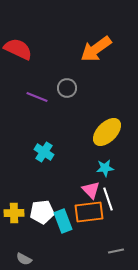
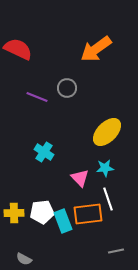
pink triangle: moved 11 px left, 12 px up
orange rectangle: moved 1 px left, 2 px down
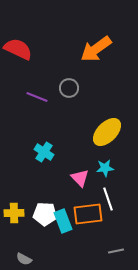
gray circle: moved 2 px right
white pentagon: moved 3 px right, 2 px down; rotated 10 degrees clockwise
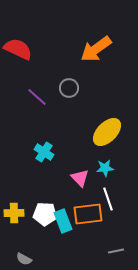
purple line: rotated 20 degrees clockwise
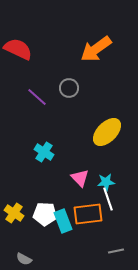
cyan star: moved 1 px right, 14 px down
yellow cross: rotated 36 degrees clockwise
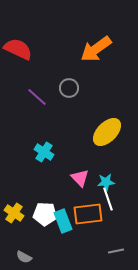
gray semicircle: moved 2 px up
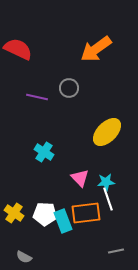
purple line: rotated 30 degrees counterclockwise
orange rectangle: moved 2 px left, 1 px up
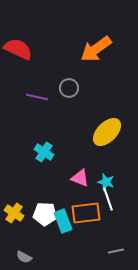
pink triangle: rotated 24 degrees counterclockwise
cyan star: rotated 24 degrees clockwise
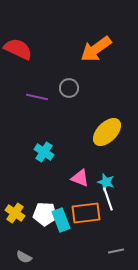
yellow cross: moved 1 px right
cyan rectangle: moved 2 px left, 1 px up
